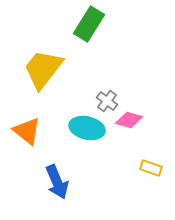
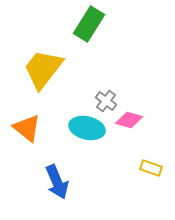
gray cross: moved 1 px left
orange triangle: moved 3 px up
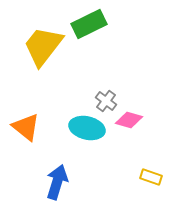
green rectangle: rotated 32 degrees clockwise
yellow trapezoid: moved 23 px up
orange triangle: moved 1 px left, 1 px up
yellow rectangle: moved 9 px down
blue arrow: rotated 140 degrees counterclockwise
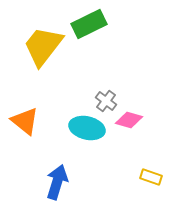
orange triangle: moved 1 px left, 6 px up
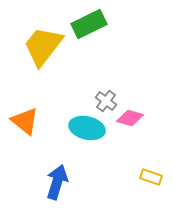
pink diamond: moved 1 px right, 2 px up
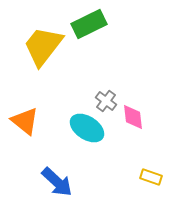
pink diamond: moved 3 px right, 1 px up; rotated 68 degrees clockwise
cyan ellipse: rotated 20 degrees clockwise
blue arrow: rotated 116 degrees clockwise
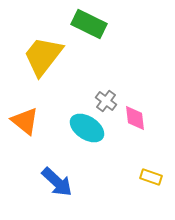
green rectangle: rotated 52 degrees clockwise
yellow trapezoid: moved 10 px down
pink diamond: moved 2 px right, 1 px down
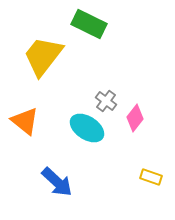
pink diamond: rotated 44 degrees clockwise
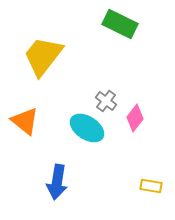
green rectangle: moved 31 px right
yellow rectangle: moved 9 px down; rotated 10 degrees counterclockwise
blue arrow: rotated 56 degrees clockwise
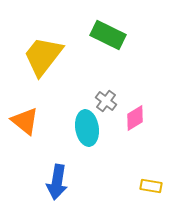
green rectangle: moved 12 px left, 11 px down
pink diamond: rotated 20 degrees clockwise
cyan ellipse: rotated 48 degrees clockwise
